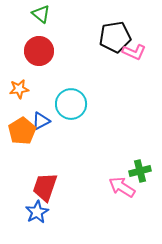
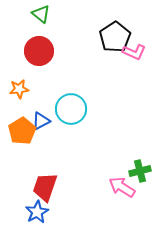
black pentagon: rotated 24 degrees counterclockwise
cyan circle: moved 5 px down
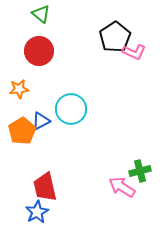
red trapezoid: rotated 32 degrees counterclockwise
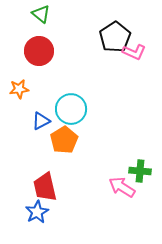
orange pentagon: moved 42 px right, 9 px down
green cross: rotated 20 degrees clockwise
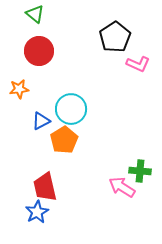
green triangle: moved 6 px left
pink L-shape: moved 4 px right, 12 px down
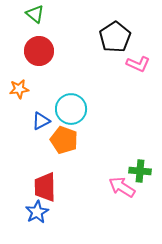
orange pentagon: rotated 20 degrees counterclockwise
red trapezoid: rotated 12 degrees clockwise
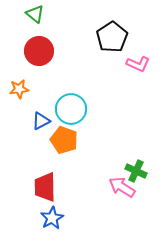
black pentagon: moved 3 px left
green cross: moved 4 px left; rotated 20 degrees clockwise
blue star: moved 15 px right, 6 px down
